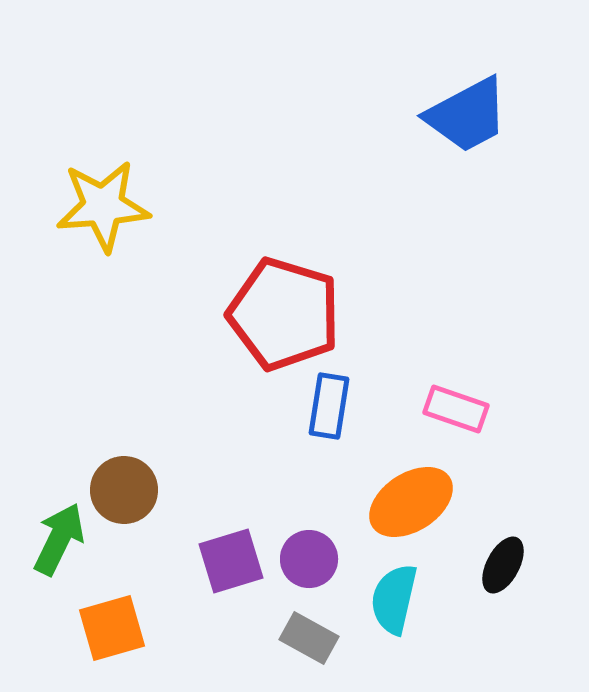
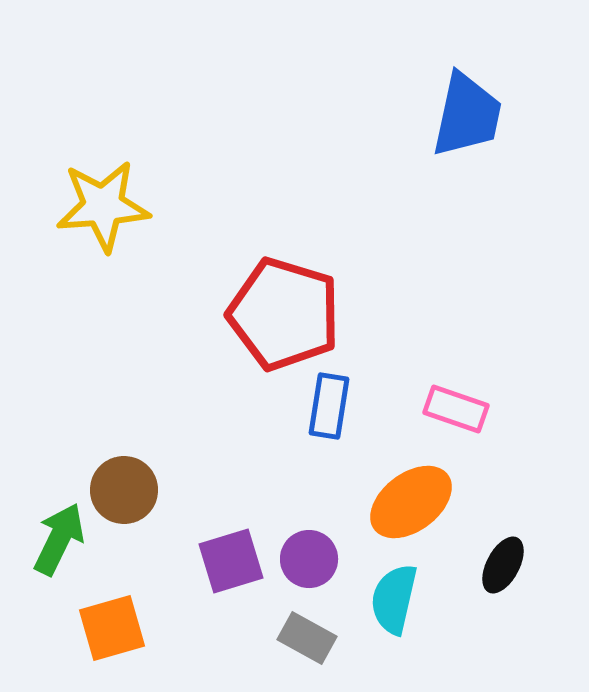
blue trapezoid: rotated 50 degrees counterclockwise
orange ellipse: rotated 4 degrees counterclockwise
gray rectangle: moved 2 px left
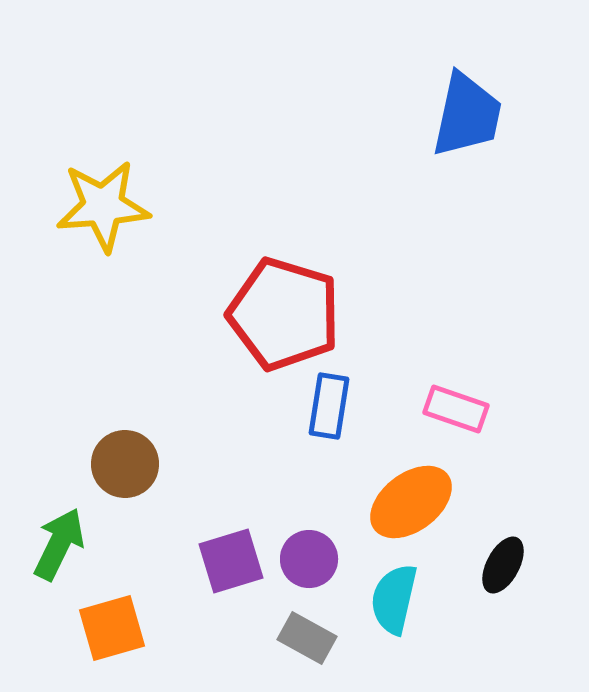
brown circle: moved 1 px right, 26 px up
green arrow: moved 5 px down
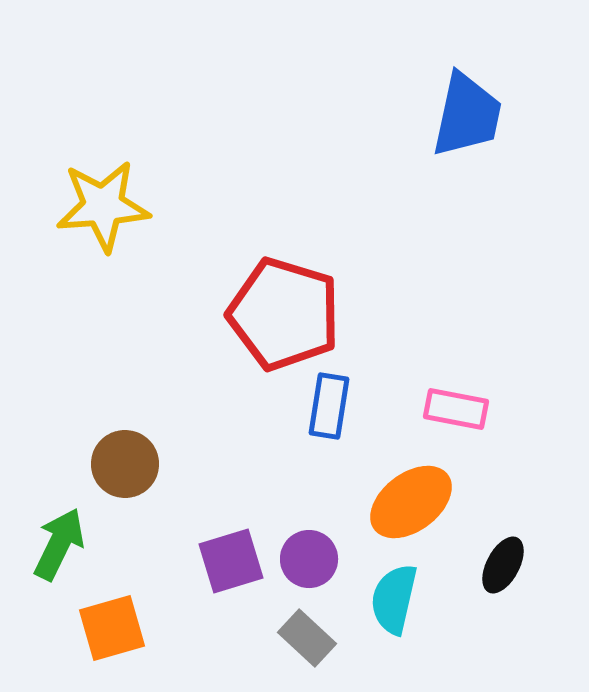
pink rectangle: rotated 8 degrees counterclockwise
gray rectangle: rotated 14 degrees clockwise
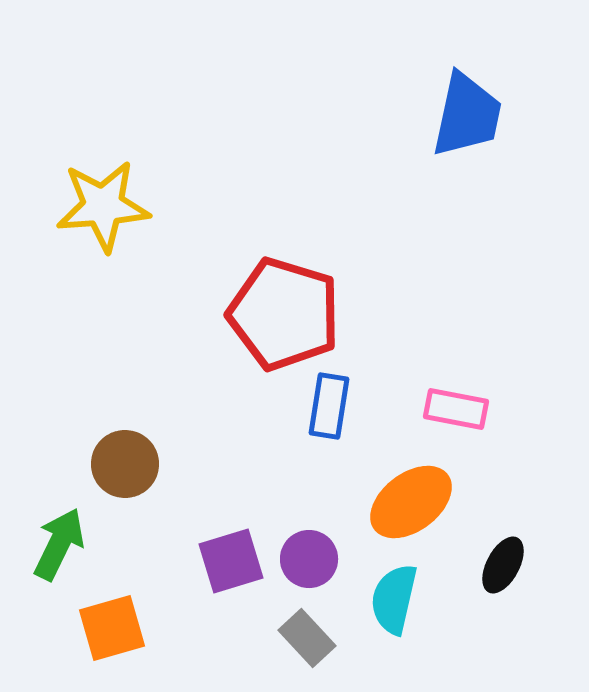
gray rectangle: rotated 4 degrees clockwise
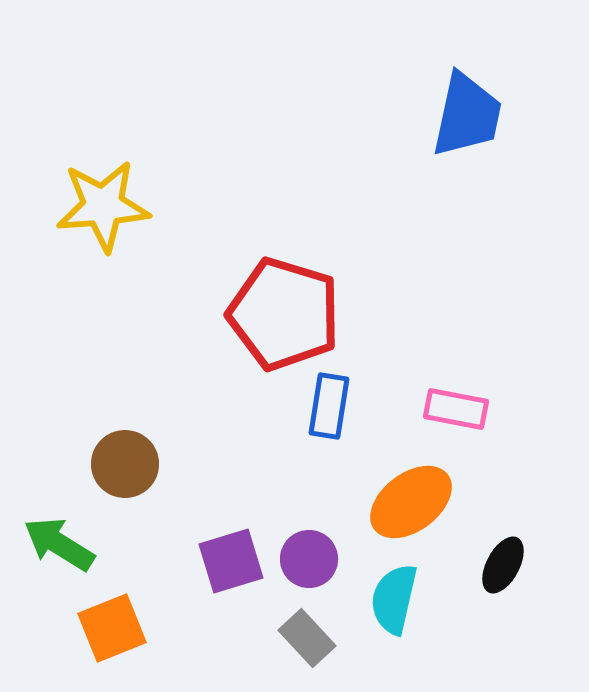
green arrow: rotated 84 degrees counterclockwise
orange square: rotated 6 degrees counterclockwise
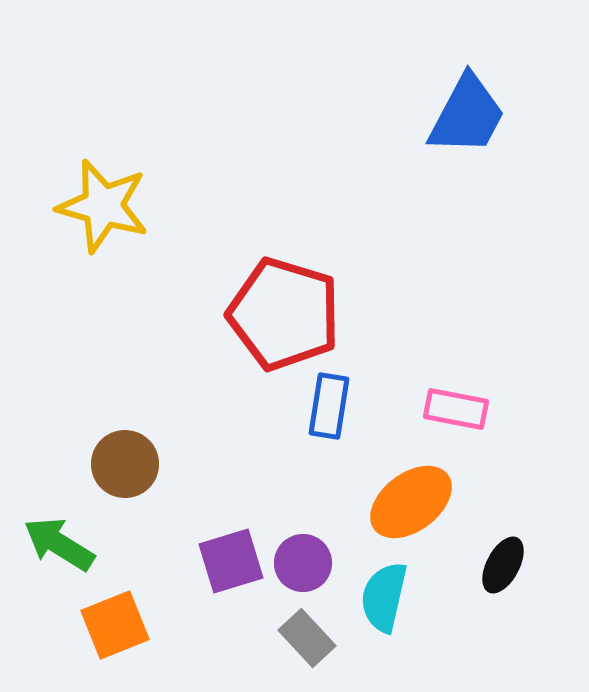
blue trapezoid: rotated 16 degrees clockwise
yellow star: rotated 20 degrees clockwise
purple circle: moved 6 px left, 4 px down
cyan semicircle: moved 10 px left, 2 px up
orange square: moved 3 px right, 3 px up
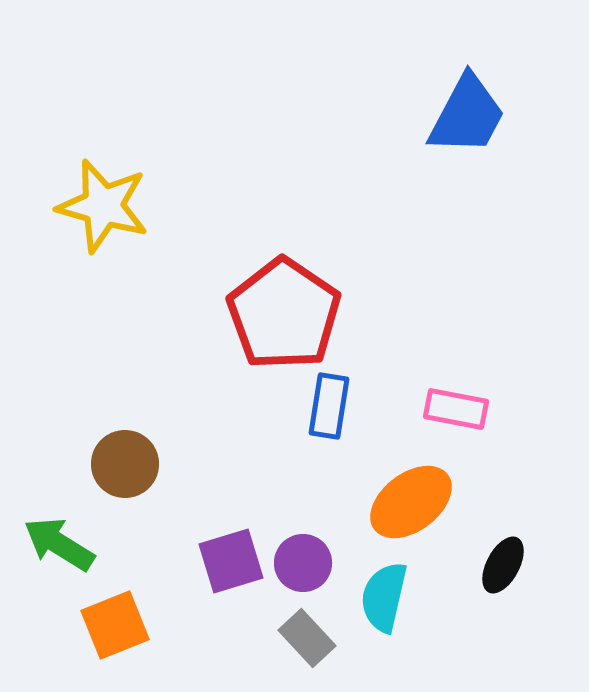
red pentagon: rotated 17 degrees clockwise
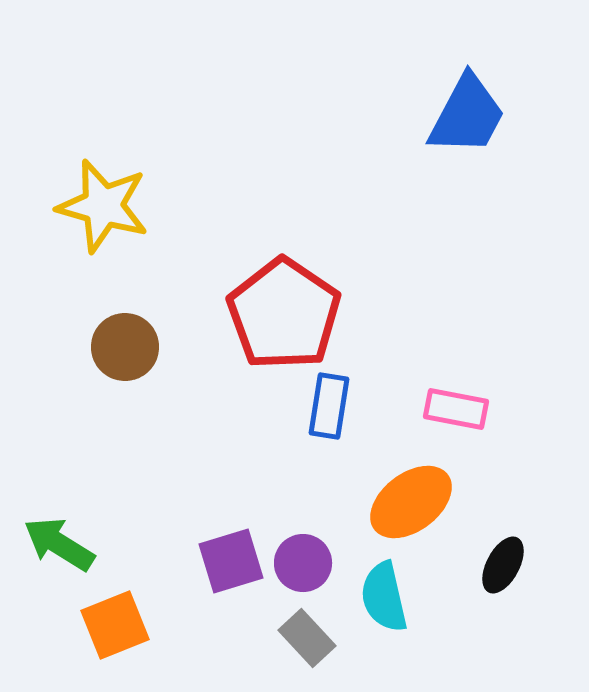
brown circle: moved 117 px up
cyan semicircle: rotated 26 degrees counterclockwise
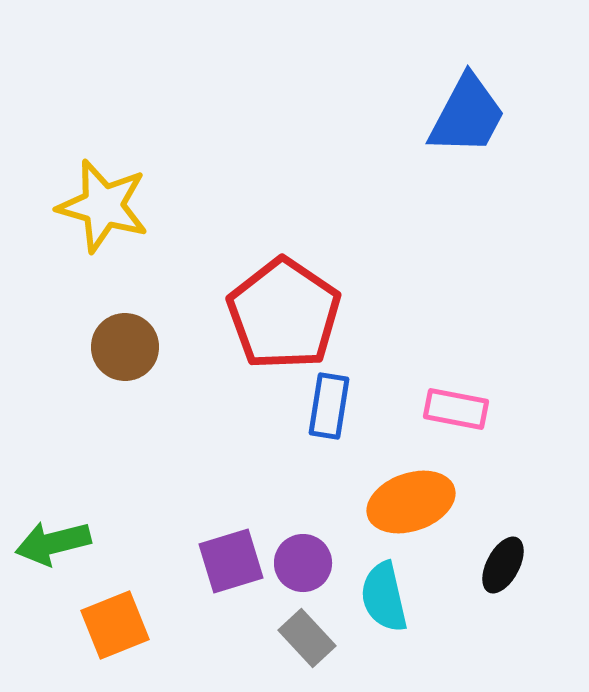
orange ellipse: rotated 18 degrees clockwise
green arrow: moved 6 px left, 1 px up; rotated 46 degrees counterclockwise
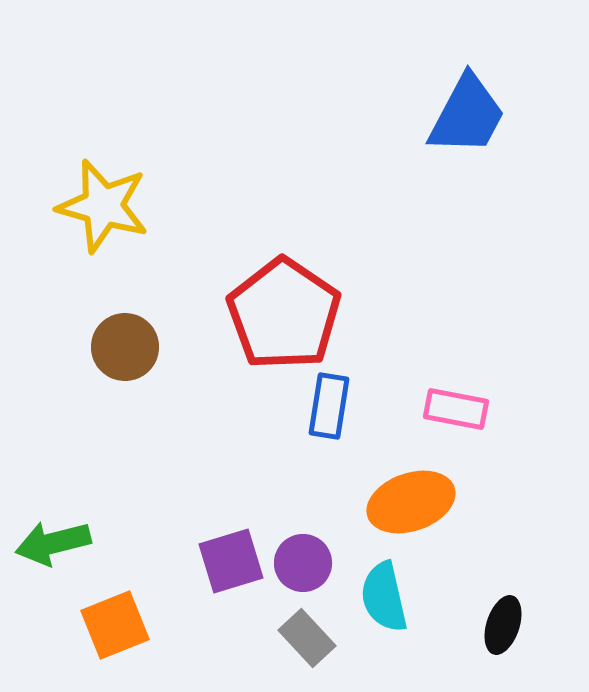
black ellipse: moved 60 px down; rotated 10 degrees counterclockwise
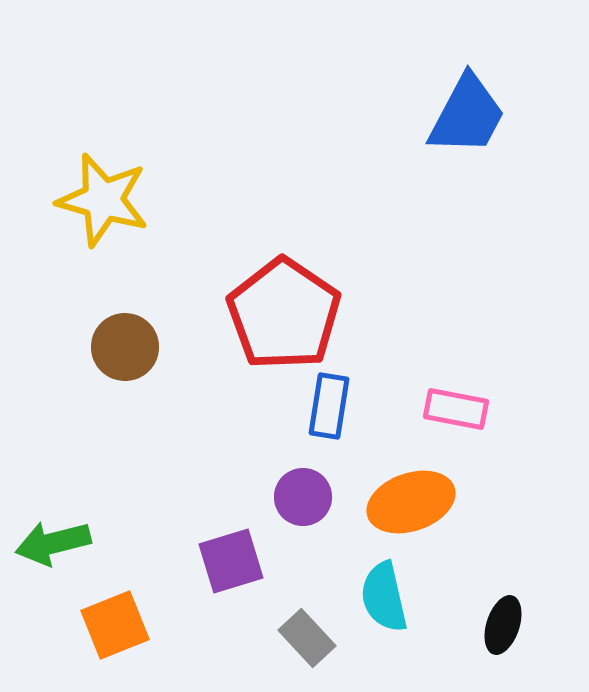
yellow star: moved 6 px up
purple circle: moved 66 px up
